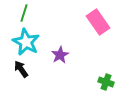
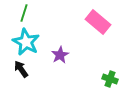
pink rectangle: rotated 15 degrees counterclockwise
green cross: moved 4 px right, 3 px up
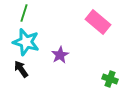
cyan star: rotated 12 degrees counterclockwise
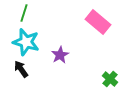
green cross: rotated 21 degrees clockwise
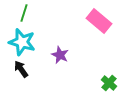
pink rectangle: moved 1 px right, 1 px up
cyan star: moved 4 px left
purple star: rotated 18 degrees counterclockwise
green cross: moved 1 px left, 4 px down
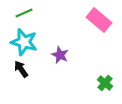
green line: rotated 48 degrees clockwise
pink rectangle: moved 1 px up
cyan star: moved 2 px right
green cross: moved 4 px left
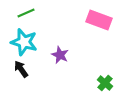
green line: moved 2 px right
pink rectangle: rotated 20 degrees counterclockwise
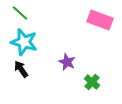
green line: moved 6 px left; rotated 66 degrees clockwise
pink rectangle: moved 1 px right
purple star: moved 7 px right, 7 px down
green cross: moved 13 px left, 1 px up
